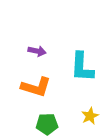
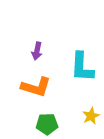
purple arrow: rotated 90 degrees clockwise
yellow star: moved 1 px right
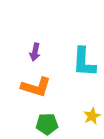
purple arrow: moved 2 px left, 1 px down
cyan L-shape: moved 2 px right, 5 px up
yellow star: moved 1 px right
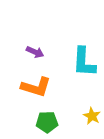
purple arrow: rotated 78 degrees counterclockwise
yellow star: rotated 18 degrees counterclockwise
green pentagon: moved 2 px up
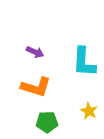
yellow star: moved 3 px left, 5 px up
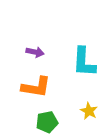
purple arrow: rotated 12 degrees counterclockwise
orange L-shape: rotated 8 degrees counterclockwise
green pentagon: rotated 10 degrees counterclockwise
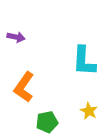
purple arrow: moved 19 px left, 15 px up
cyan L-shape: moved 1 px up
orange L-shape: moved 12 px left; rotated 116 degrees clockwise
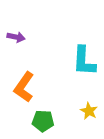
green pentagon: moved 4 px left, 1 px up; rotated 15 degrees clockwise
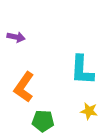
cyan L-shape: moved 2 px left, 9 px down
yellow star: rotated 18 degrees counterclockwise
